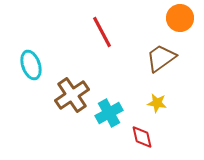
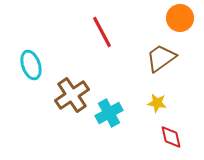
red diamond: moved 29 px right
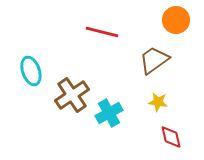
orange circle: moved 4 px left, 2 px down
red line: rotated 48 degrees counterclockwise
brown trapezoid: moved 7 px left, 2 px down
cyan ellipse: moved 6 px down
yellow star: moved 1 px right, 1 px up
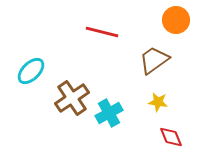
cyan ellipse: rotated 64 degrees clockwise
brown cross: moved 3 px down
red diamond: rotated 10 degrees counterclockwise
